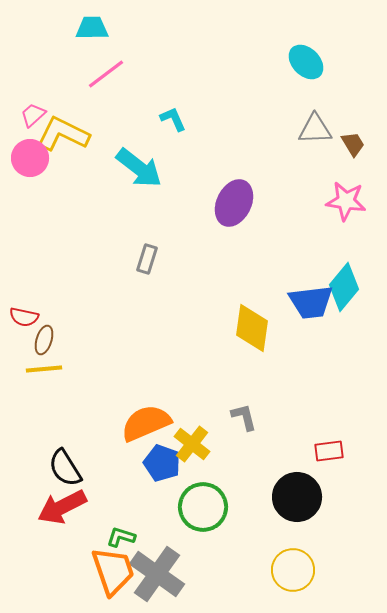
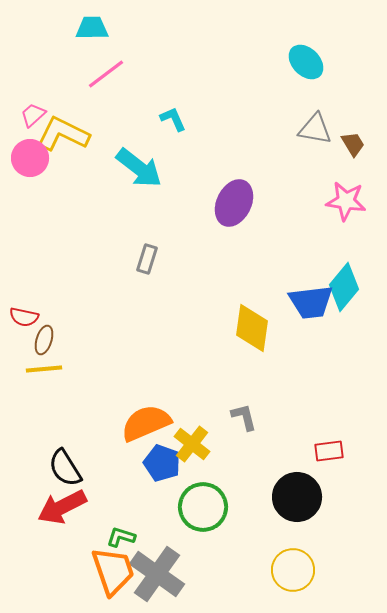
gray triangle: rotated 12 degrees clockwise
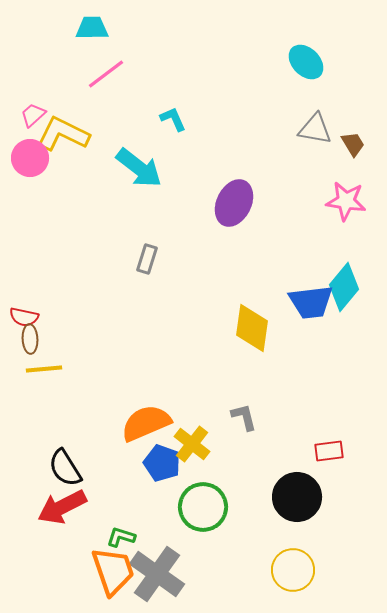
brown ellipse: moved 14 px left, 1 px up; rotated 20 degrees counterclockwise
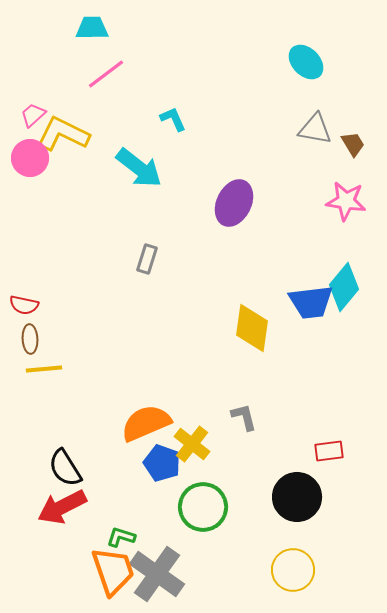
red semicircle: moved 12 px up
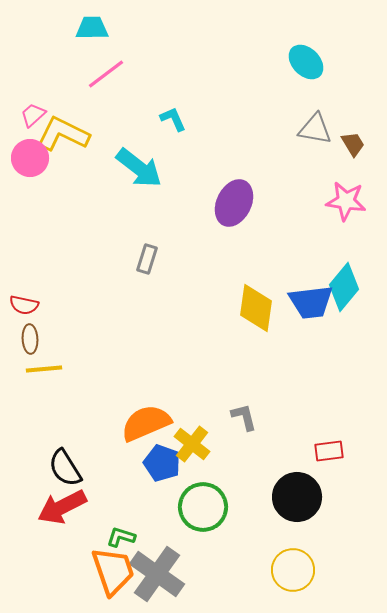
yellow diamond: moved 4 px right, 20 px up
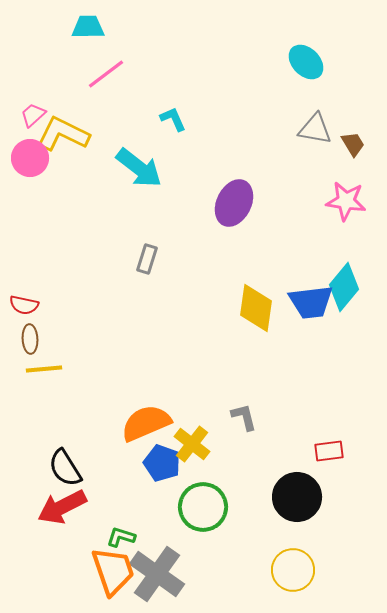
cyan trapezoid: moved 4 px left, 1 px up
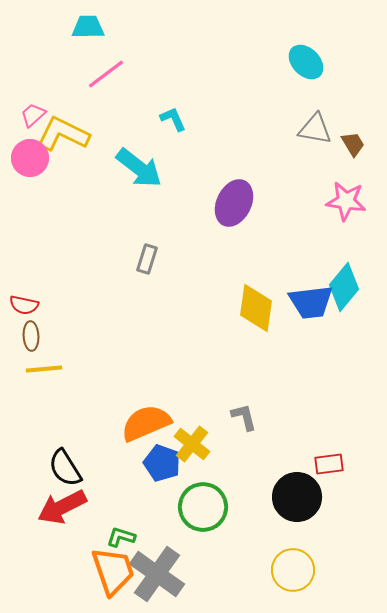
brown ellipse: moved 1 px right, 3 px up
red rectangle: moved 13 px down
